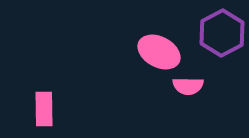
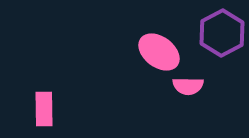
pink ellipse: rotated 9 degrees clockwise
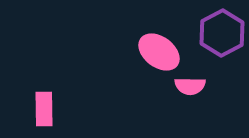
pink semicircle: moved 2 px right
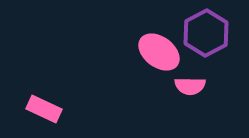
purple hexagon: moved 16 px left
pink rectangle: rotated 64 degrees counterclockwise
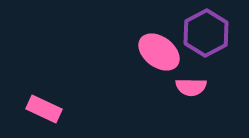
pink semicircle: moved 1 px right, 1 px down
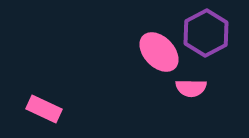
pink ellipse: rotated 9 degrees clockwise
pink semicircle: moved 1 px down
